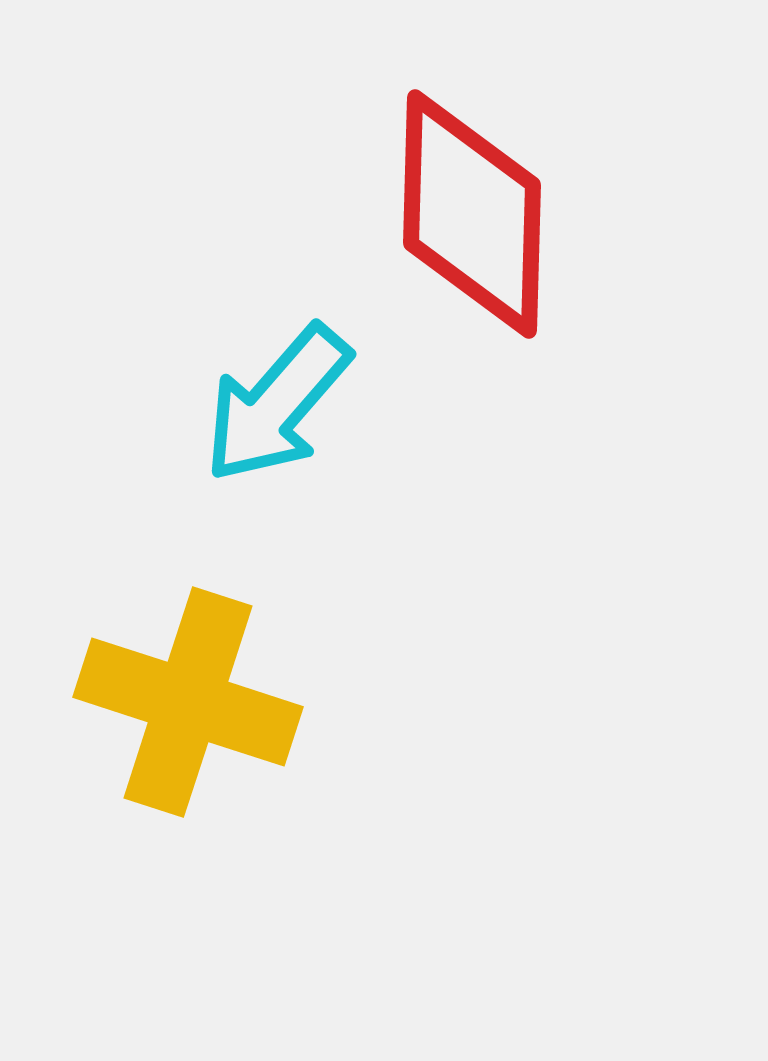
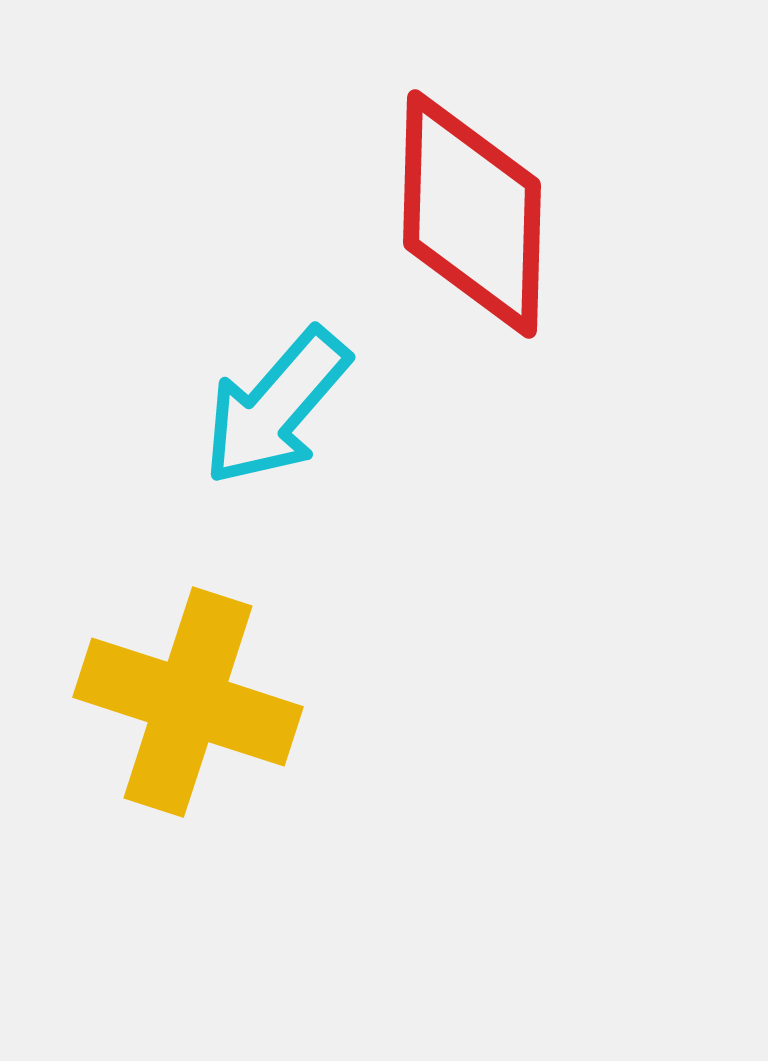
cyan arrow: moved 1 px left, 3 px down
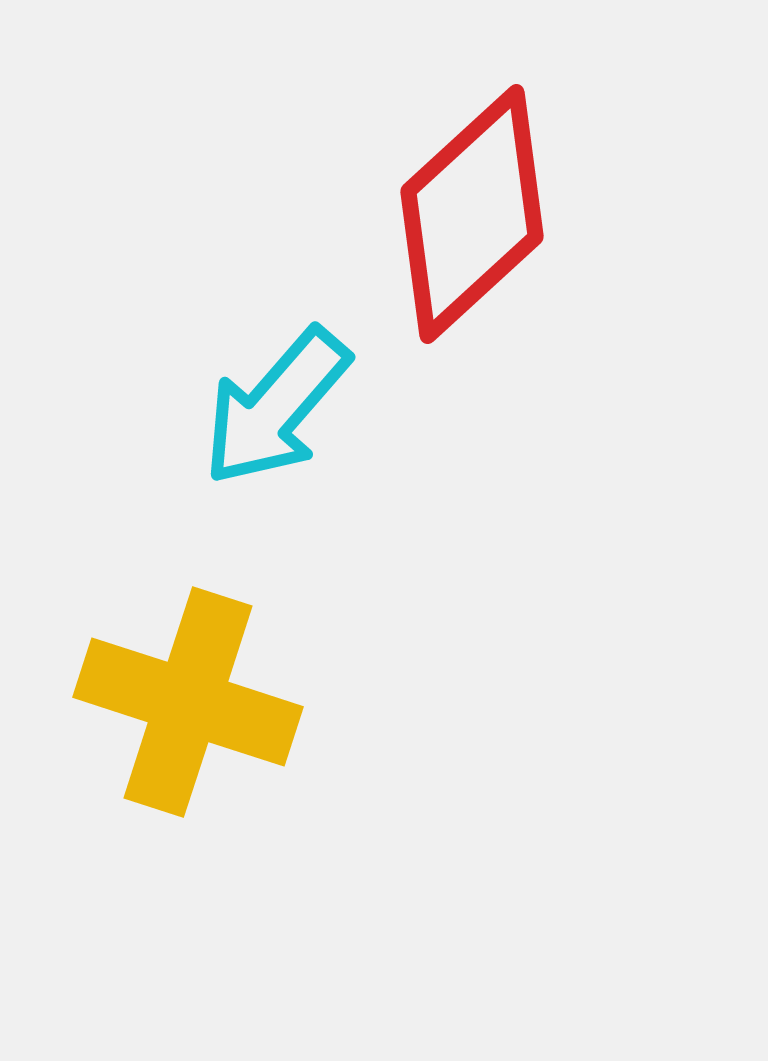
red diamond: rotated 46 degrees clockwise
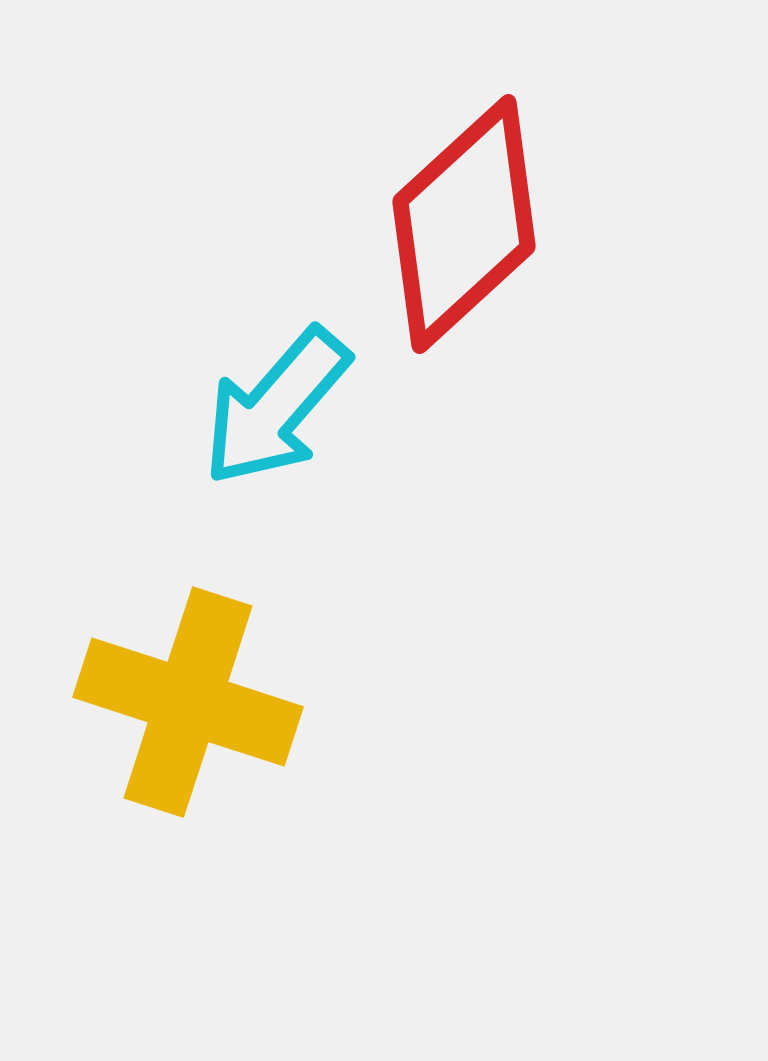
red diamond: moved 8 px left, 10 px down
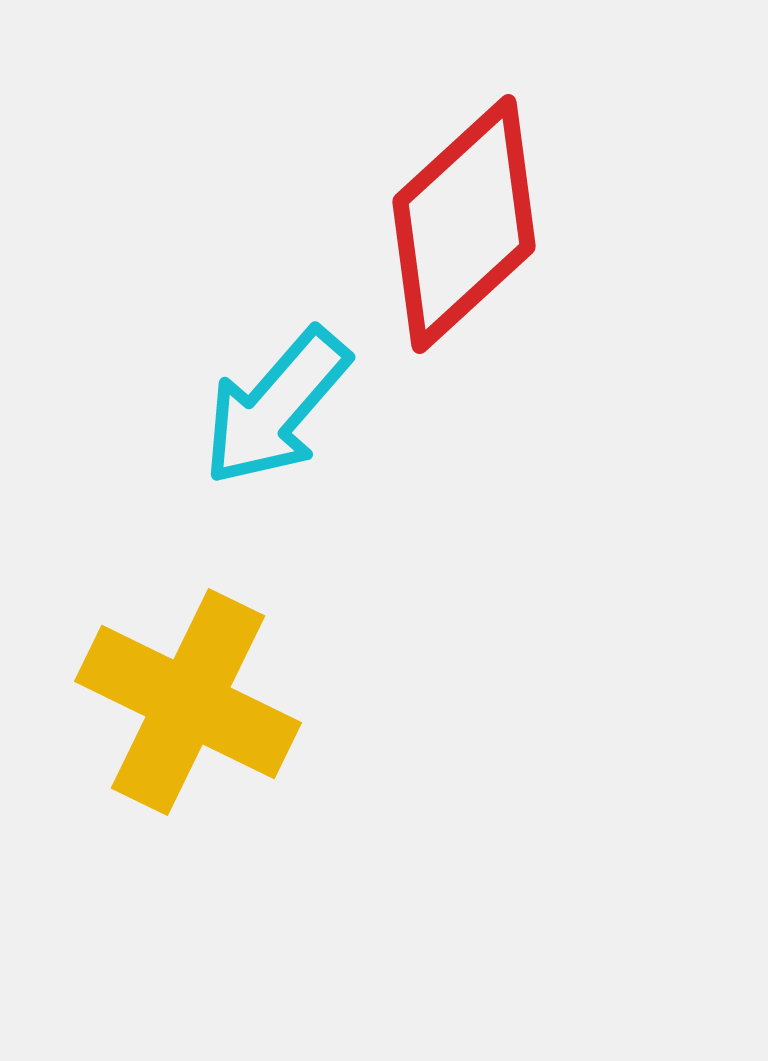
yellow cross: rotated 8 degrees clockwise
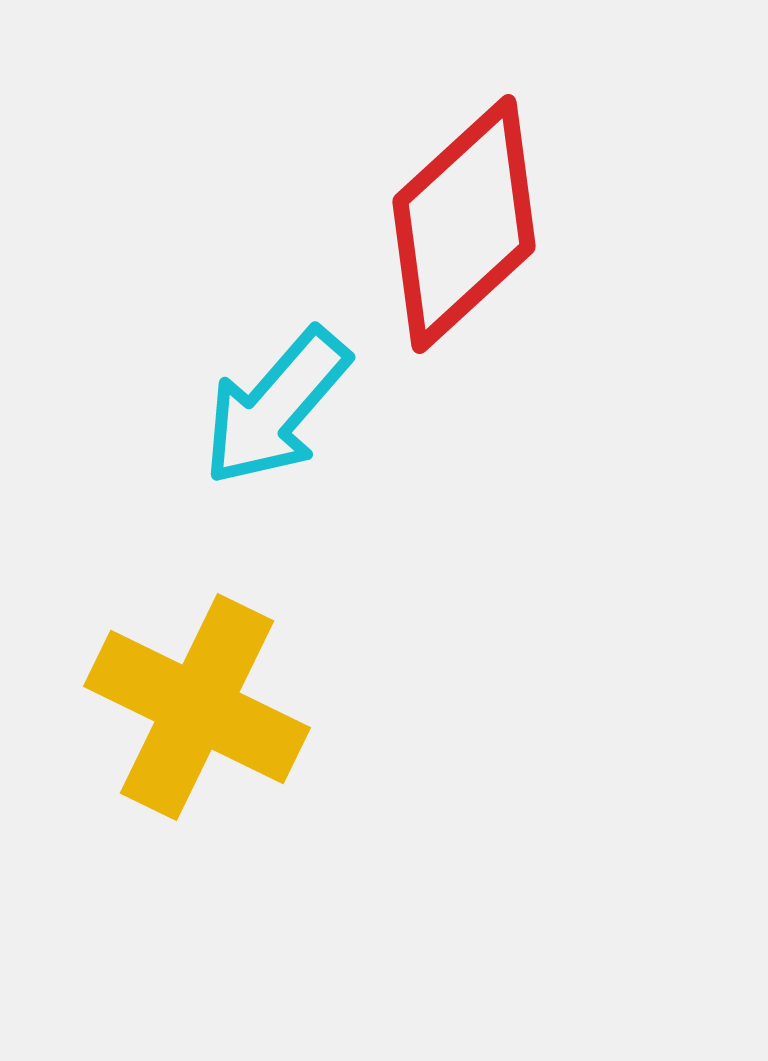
yellow cross: moved 9 px right, 5 px down
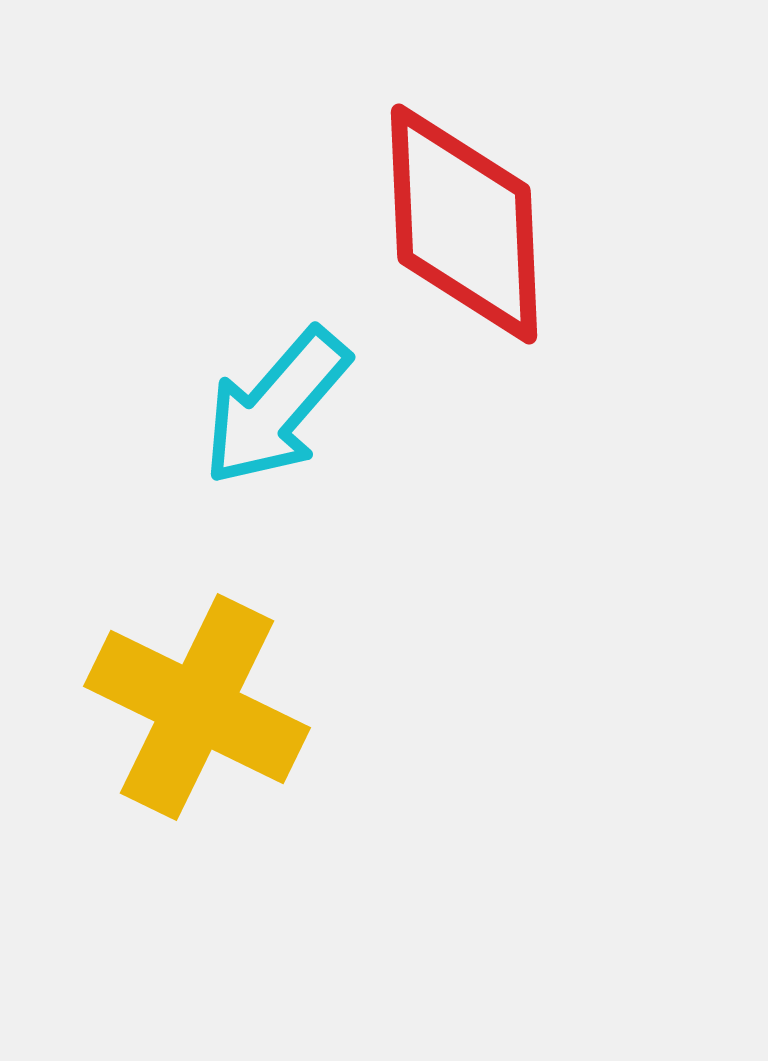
red diamond: rotated 50 degrees counterclockwise
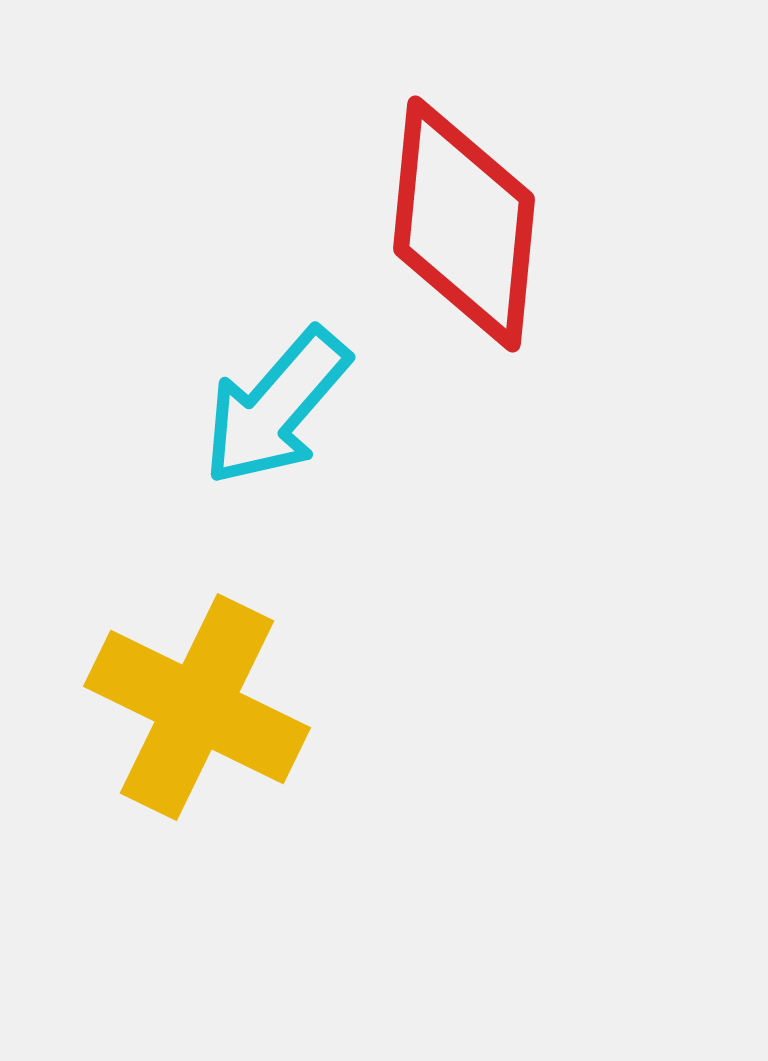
red diamond: rotated 8 degrees clockwise
